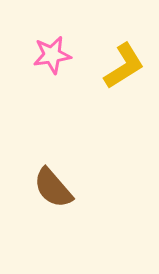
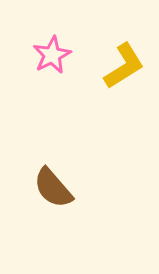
pink star: rotated 18 degrees counterclockwise
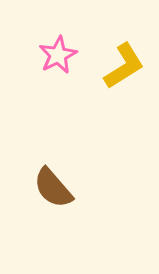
pink star: moved 6 px right
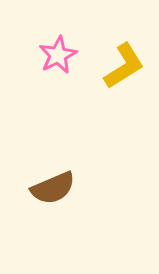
brown semicircle: rotated 72 degrees counterclockwise
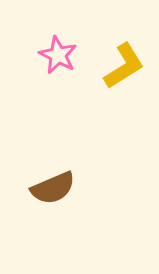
pink star: rotated 18 degrees counterclockwise
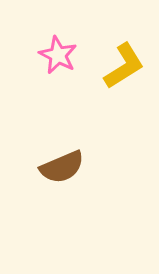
brown semicircle: moved 9 px right, 21 px up
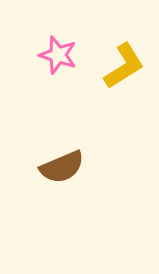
pink star: rotated 9 degrees counterclockwise
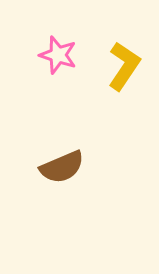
yellow L-shape: rotated 24 degrees counterclockwise
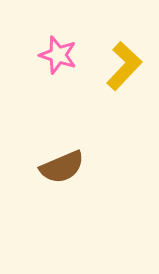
yellow L-shape: rotated 9 degrees clockwise
